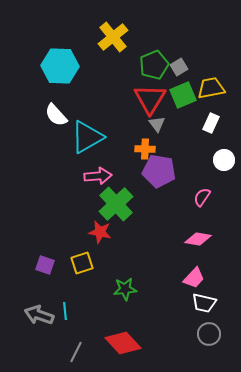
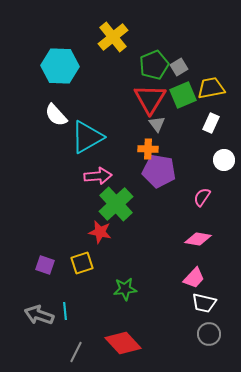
orange cross: moved 3 px right
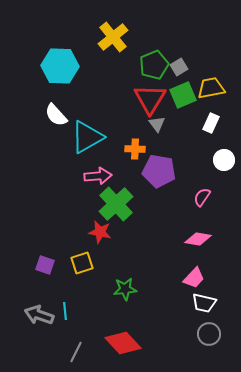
orange cross: moved 13 px left
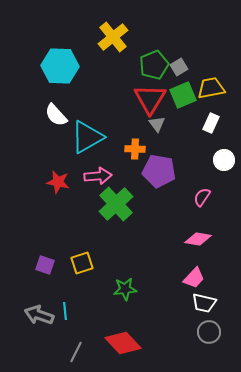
red star: moved 42 px left, 50 px up
gray circle: moved 2 px up
